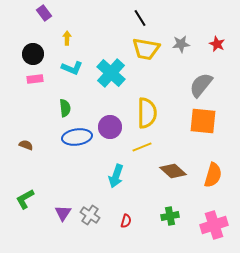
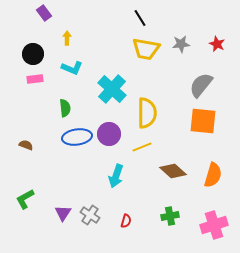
cyan cross: moved 1 px right, 16 px down
purple circle: moved 1 px left, 7 px down
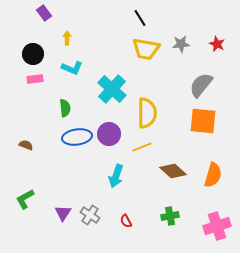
red semicircle: rotated 136 degrees clockwise
pink cross: moved 3 px right, 1 px down
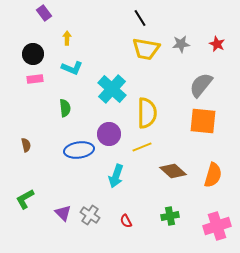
blue ellipse: moved 2 px right, 13 px down
brown semicircle: rotated 56 degrees clockwise
purple triangle: rotated 18 degrees counterclockwise
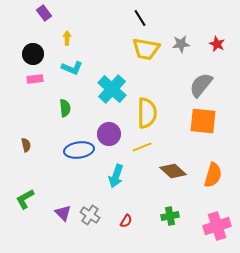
red semicircle: rotated 120 degrees counterclockwise
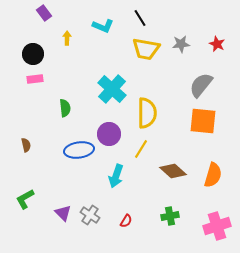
cyan L-shape: moved 31 px right, 42 px up
yellow line: moved 1 px left, 2 px down; rotated 36 degrees counterclockwise
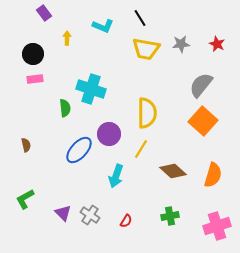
cyan cross: moved 21 px left; rotated 24 degrees counterclockwise
orange square: rotated 36 degrees clockwise
blue ellipse: rotated 40 degrees counterclockwise
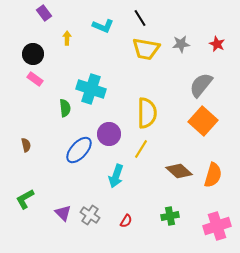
pink rectangle: rotated 42 degrees clockwise
brown diamond: moved 6 px right
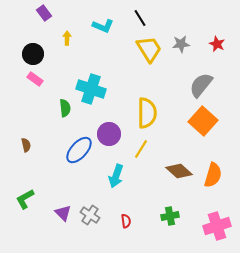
yellow trapezoid: moved 3 px right; rotated 132 degrees counterclockwise
red semicircle: rotated 40 degrees counterclockwise
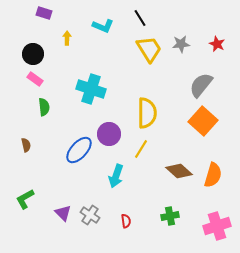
purple rectangle: rotated 35 degrees counterclockwise
green semicircle: moved 21 px left, 1 px up
